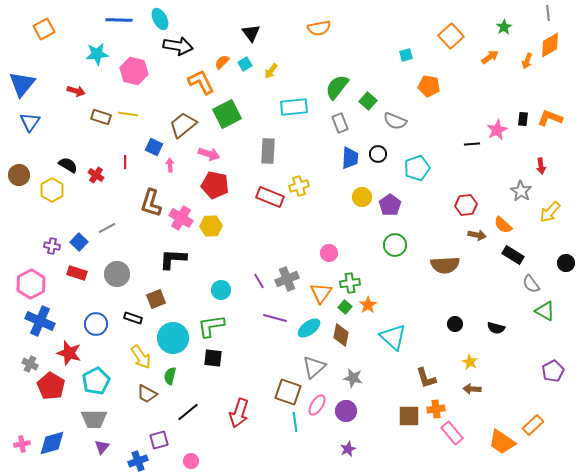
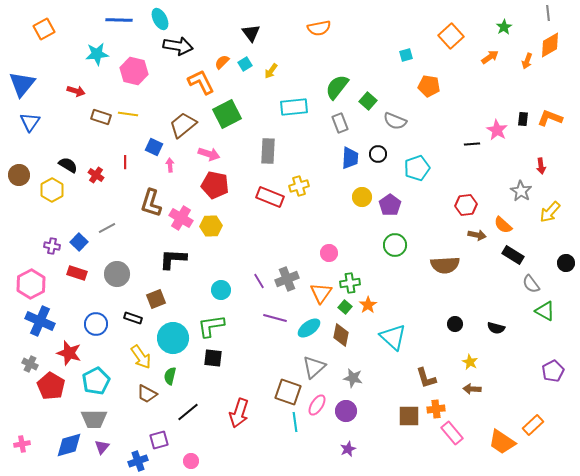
pink star at (497, 130): rotated 15 degrees counterclockwise
blue diamond at (52, 443): moved 17 px right, 2 px down
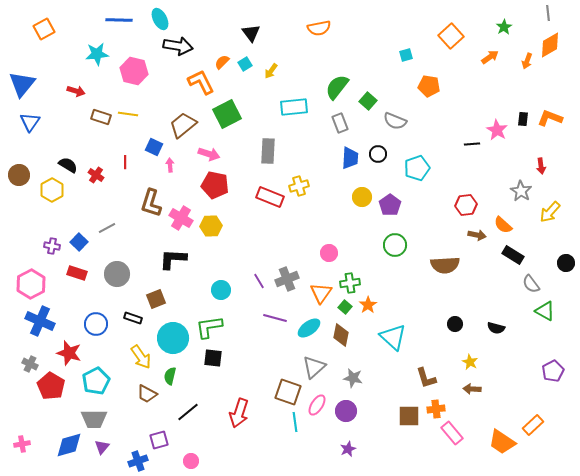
green L-shape at (211, 326): moved 2 px left, 1 px down
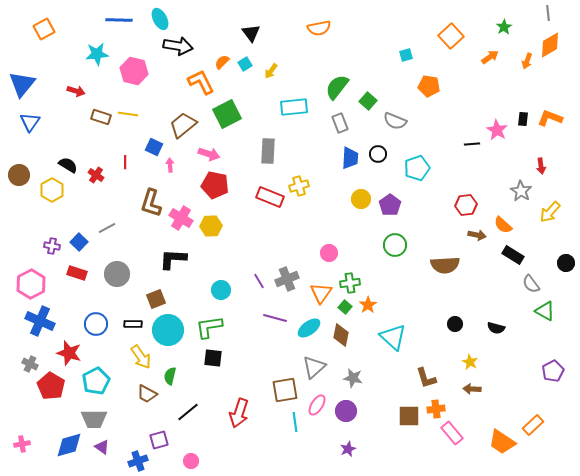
yellow circle at (362, 197): moved 1 px left, 2 px down
black rectangle at (133, 318): moved 6 px down; rotated 18 degrees counterclockwise
cyan circle at (173, 338): moved 5 px left, 8 px up
brown square at (288, 392): moved 3 px left, 2 px up; rotated 28 degrees counterclockwise
purple triangle at (102, 447): rotated 35 degrees counterclockwise
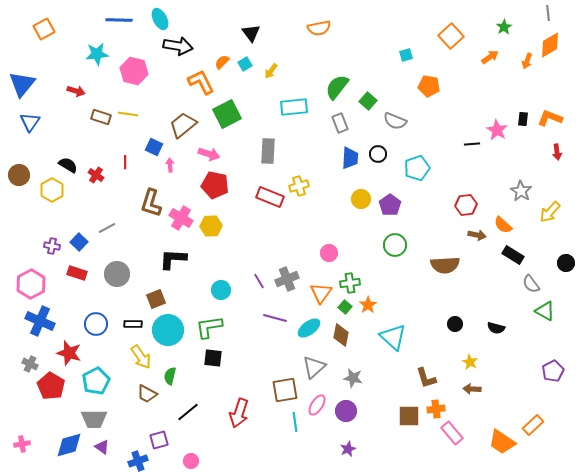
red arrow at (541, 166): moved 16 px right, 14 px up
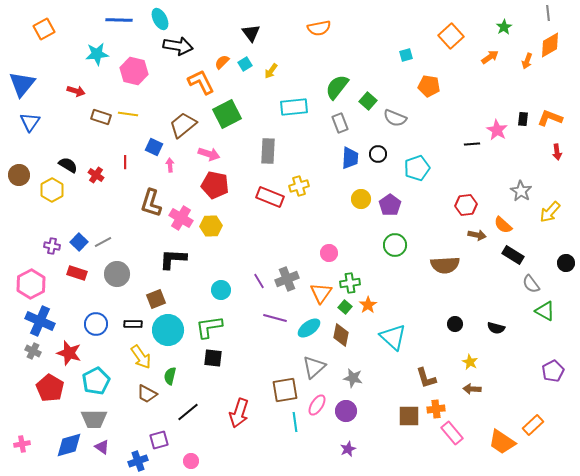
gray semicircle at (395, 121): moved 3 px up
gray line at (107, 228): moved 4 px left, 14 px down
gray cross at (30, 364): moved 3 px right, 13 px up
red pentagon at (51, 386): moved 1 px left, 2 px down
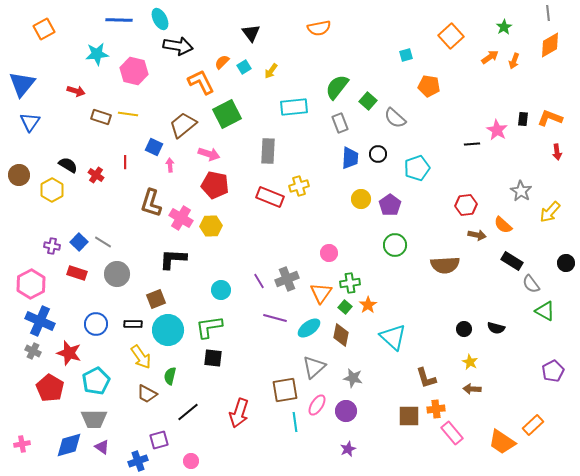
orange arrow at (527, 61): moved 13 px left
cyan square at (245, 64): moved 1 px left, 3 px down
gray semicircle at (395, 118): rotated 20 degrees clockwise
gray line at (103, 242): rotated 60 degrees clockwise
black rectangle at (513, 255): moved 1 px left, 6 px down
black circle at (455, 324): moved 9 px right, 5 px down
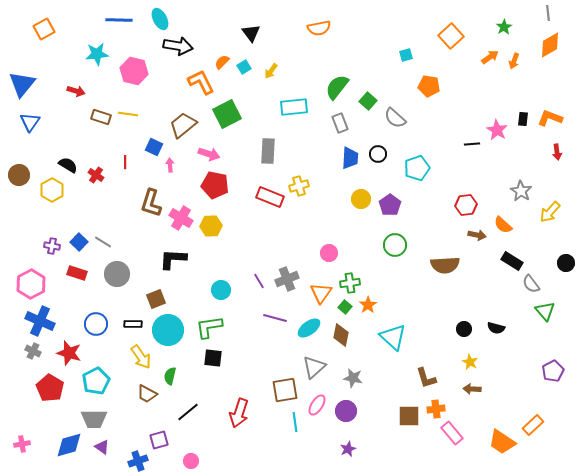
green triangle at (545, 311): rotated 20 degrees clockwise
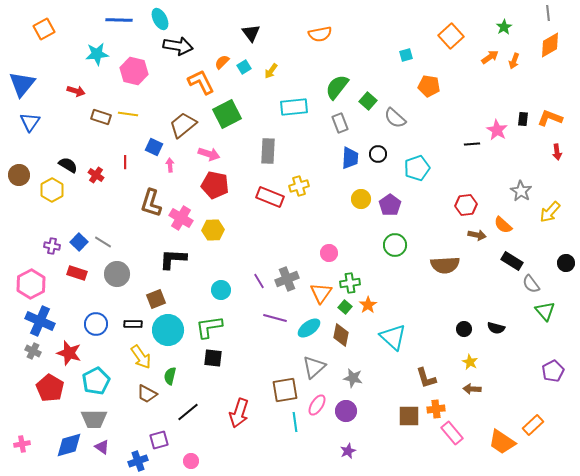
orange semicircle at (319, 28): moved 1 px right, 6 px down
yellow hexagon at (211, 226): moved 2 px right, 4 px down
purple star at (348, 449): moved 2 px down
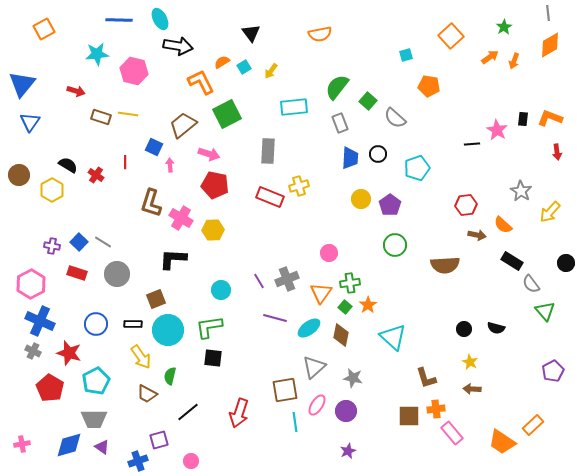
orange semicircle at (222, 62): rotated 14 degrees clockwise
